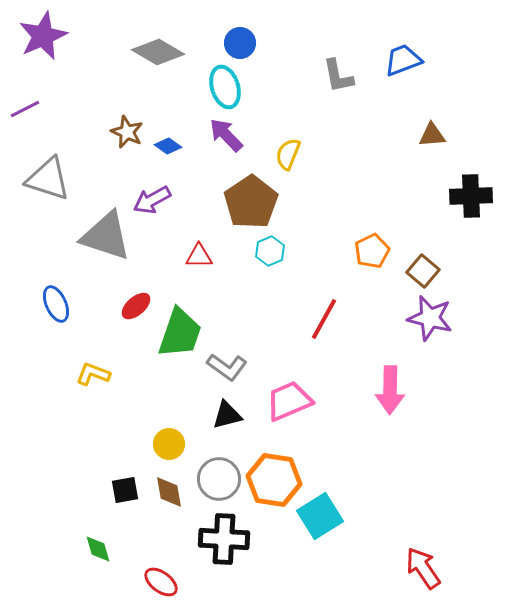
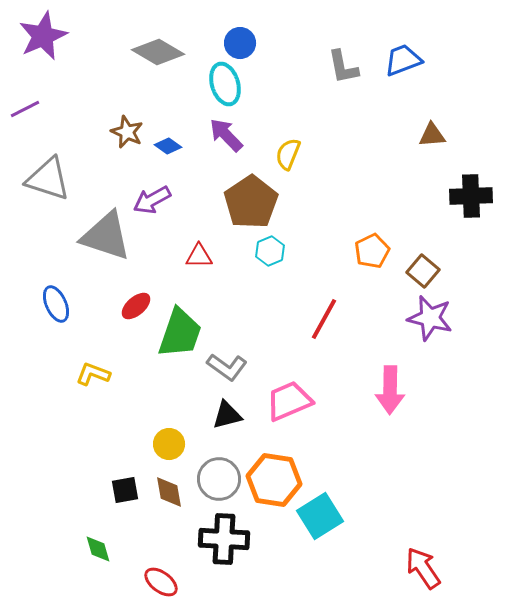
gray L-shape at (338, 76): moved 5 px right, 9 px up
cyan ellipse at (225, 87): moved 3 px up
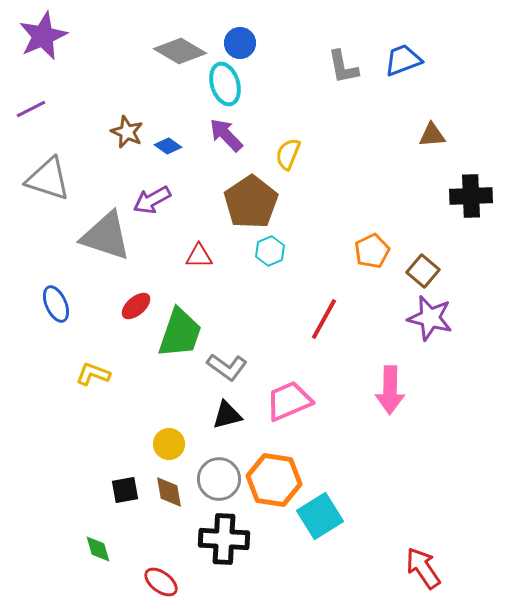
gray diamond at (158, 52): moved 22 px right, 1 px up
purple line at (25, 109): moved 6 px right
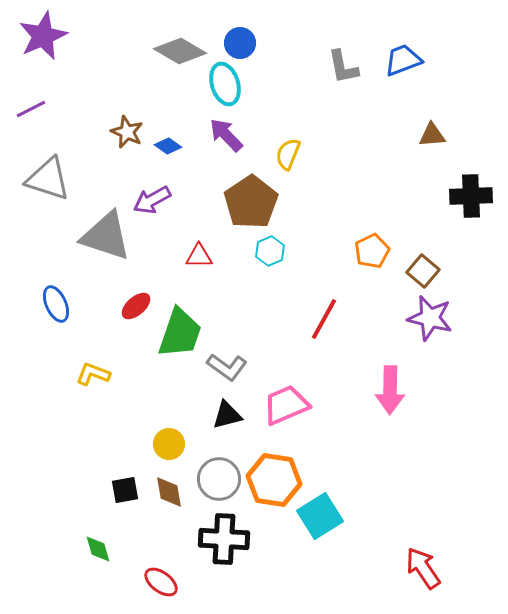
pink trapezoid at (289, 401): moved 3 px left, 4 px down
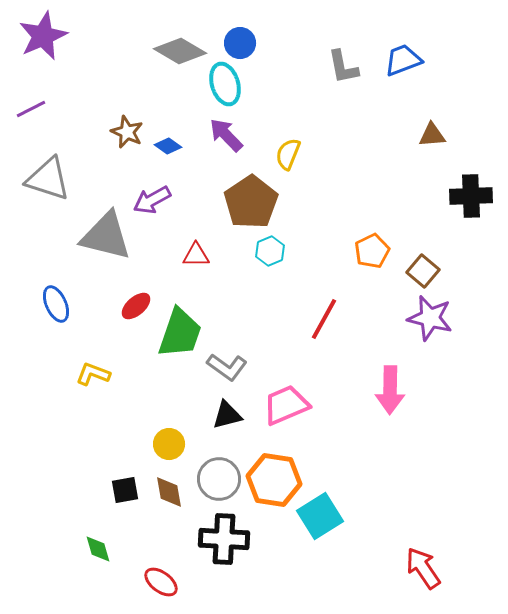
gray triangle at (106, 236): rotated 4 degrees counterclockwise
red triangle at (199, 256): moved 3 px left, 1 px up
